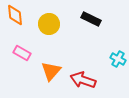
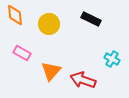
cyan cross: moved 6 px left
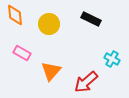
red arrow: moved 3 px right, 2 px down; rotated 60 degrees counterclockwise
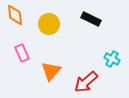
pink rectangle: rotated 36 degrees clockwise
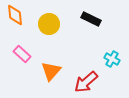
pink rectangle: moved 1 px down; rotated 24 degrees counterclockwise
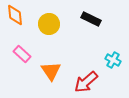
cyan cross: moved 1 px right, 1 px down
orange triangle: rotated 15 degrees counterclockwise
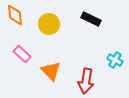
cyan cross: moved 2 px right
orange triangle: rotated 10 degrees counterclockwise
red arrow: moved 1 px up; rotated 40 degrees counterclockwise
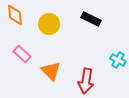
cyan cross: moved 3 px right
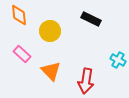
orange diamond: moved 4 px right
yellow circle: moved 1 px right, 7 px down
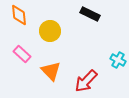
black rectangle: moved 1 px left, 5 px up
red arrow: rotated 35 degrees clockwise
